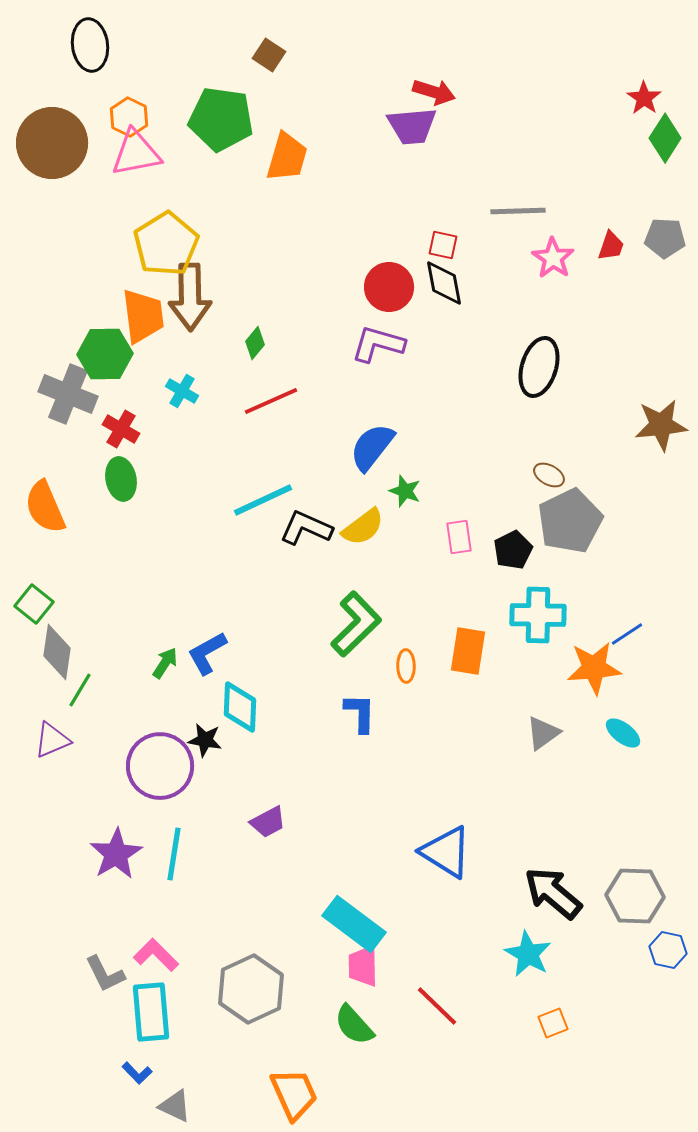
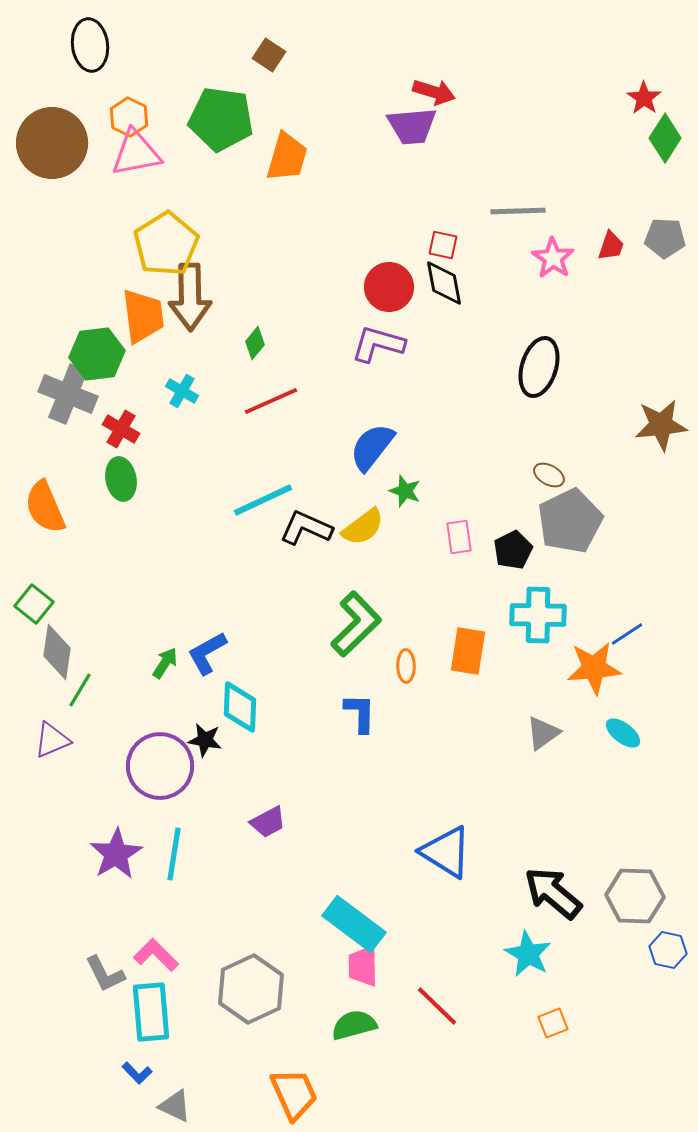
green hexagon at (105, 354): moved 8 px left; rotated 6 degrees counterclockwise
green semicircle at (354, 1025): rotated 117 degrees clockwise
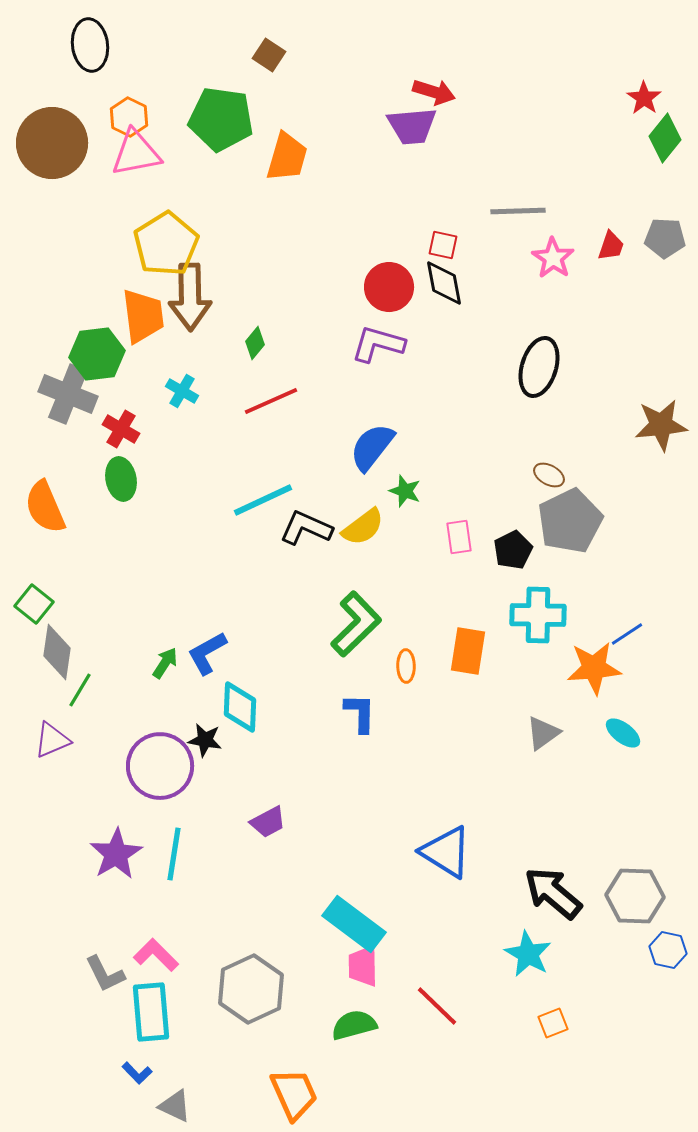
green diamond at (665, 138): rotated 6 degrees clockwise
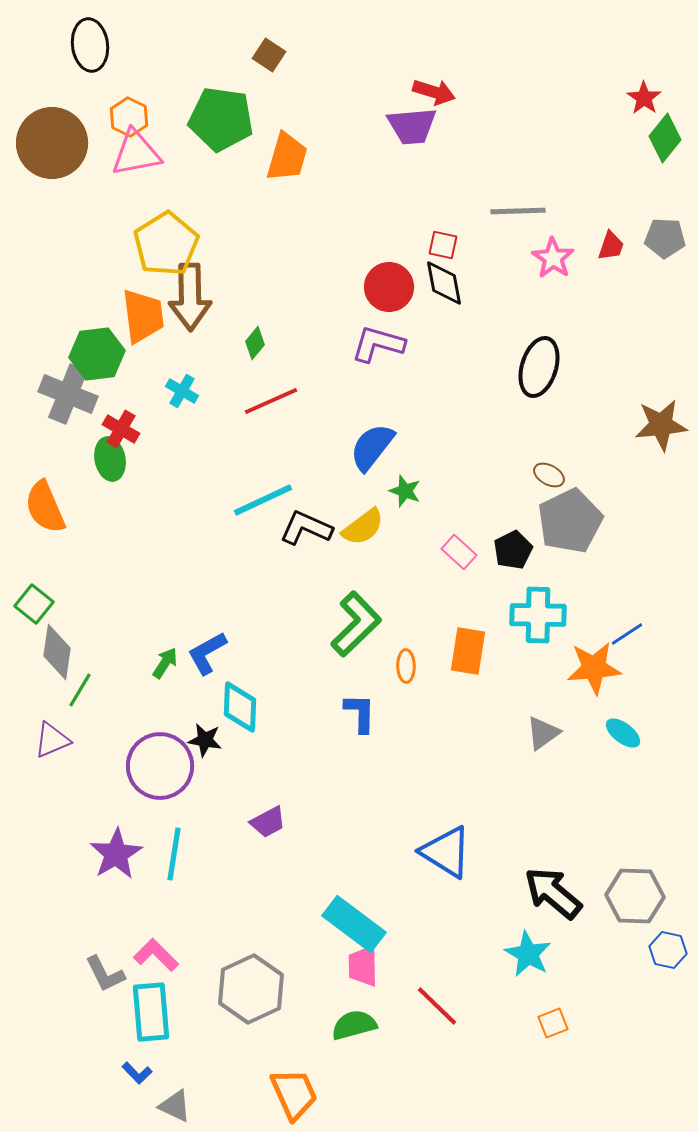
green ellipse at (121, 479): moved 11 px left, 20 px up
pink rectangle at (459, 537): moved 15 px down; rotated 40 degrees counterclockwise
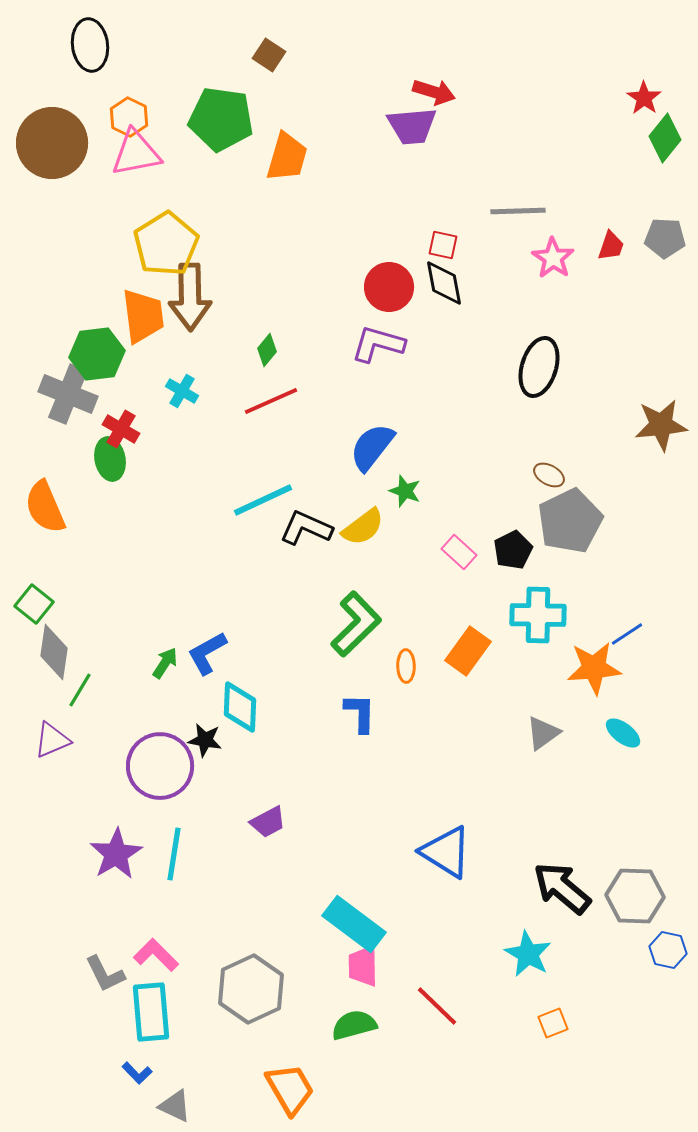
green diamond at (255, 343): moved 12 px right, 7 px down
orange rectangle at (468, 651): rotated 27 degrees clockwise
gray diamond at (57, 652): moved 3 px left
black arrow at (553, 893): moved 9 px right, 5 px up
orange trapezoid at (294, 1094): moved 4 px left, 5 px up; rotated 6 degrees counterclockwise
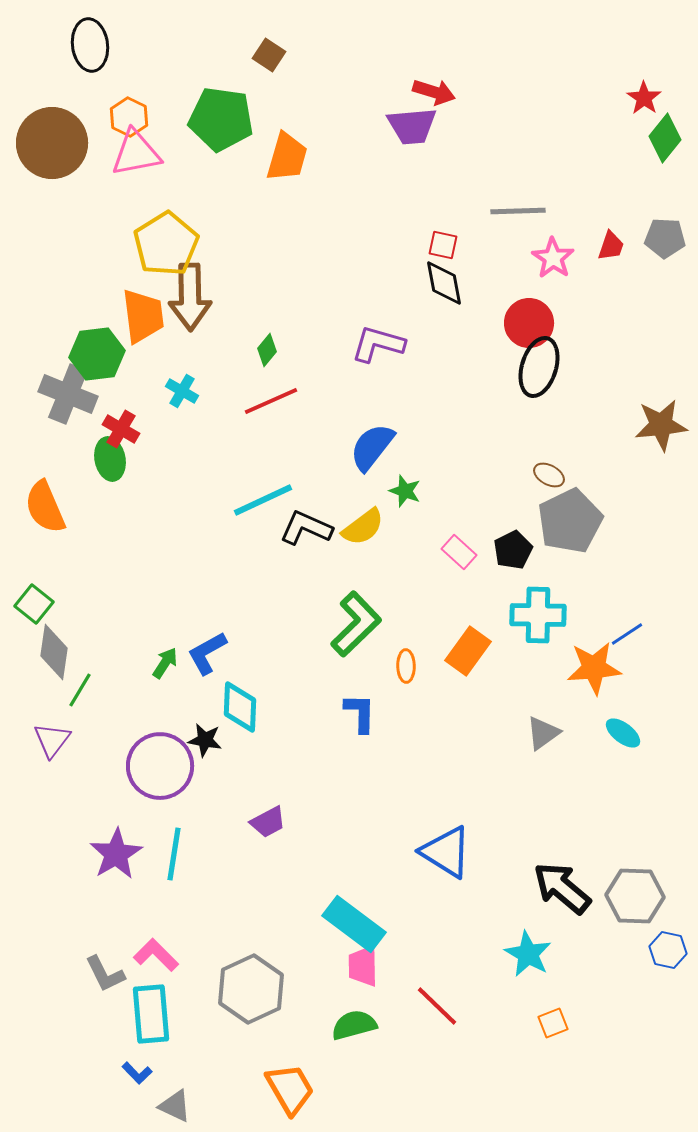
red circle at (389, 287): moved 140 px right, 36 px down
purple triangle at (52, 740): rotated 30 degrees counterclockwise
cyan rectangle at (151, 1012): moved 2 px down
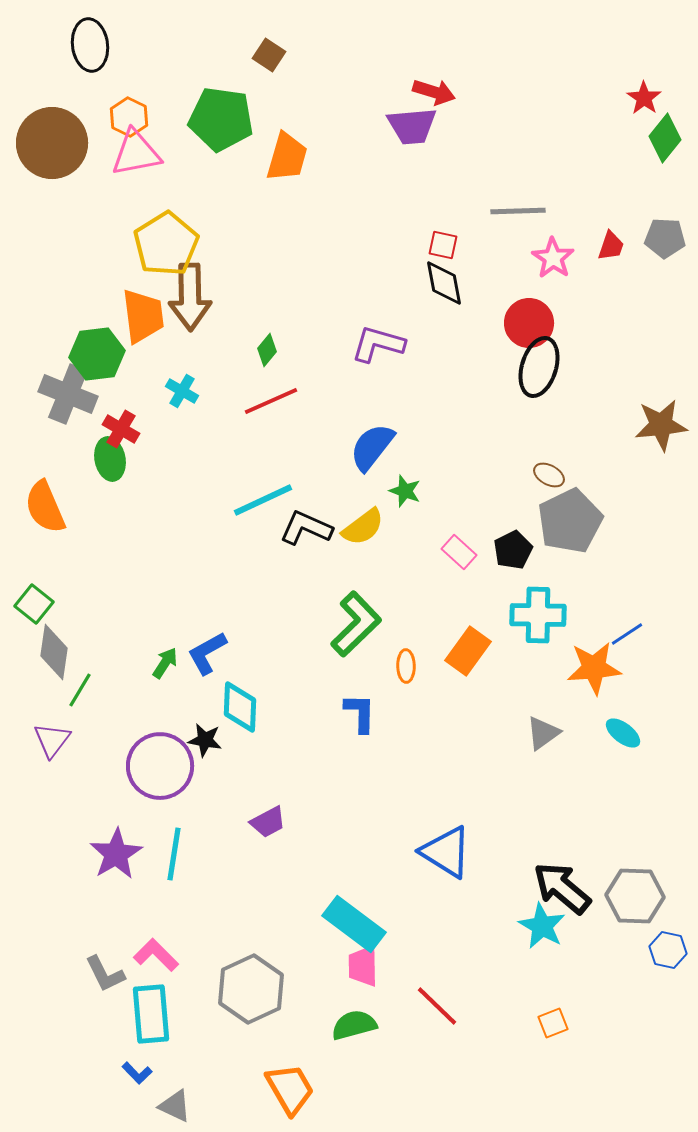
cyan star at (528, 954): moved 14 px right, 28 px up
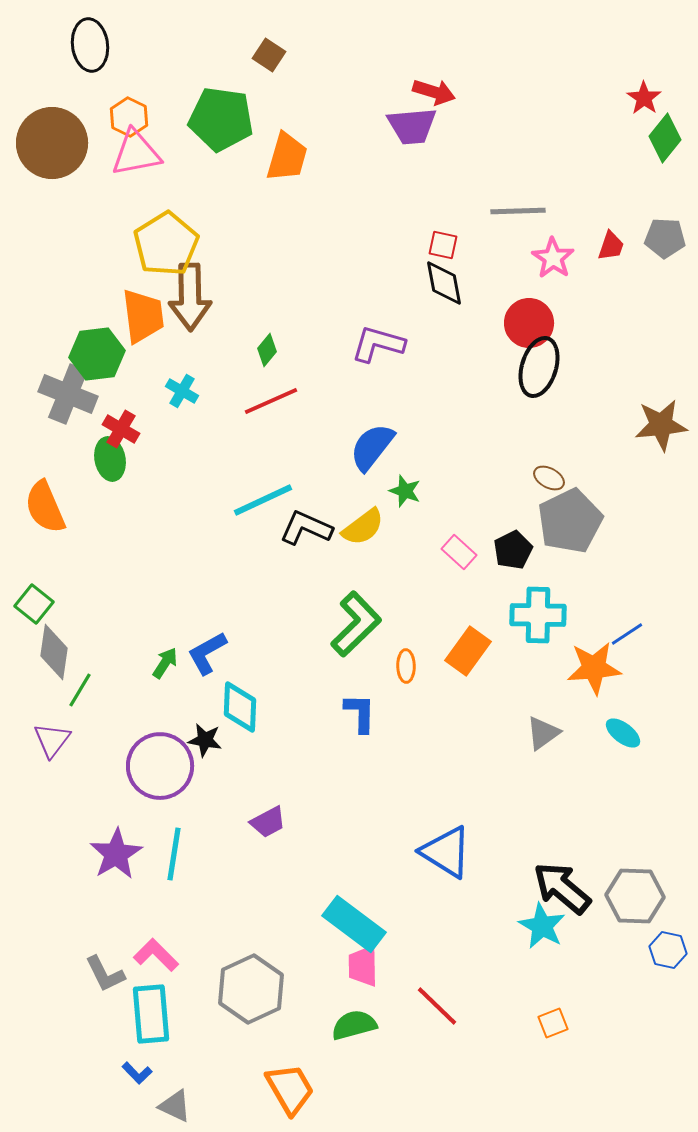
brown ellipse at (549, 475): moved 3 px down
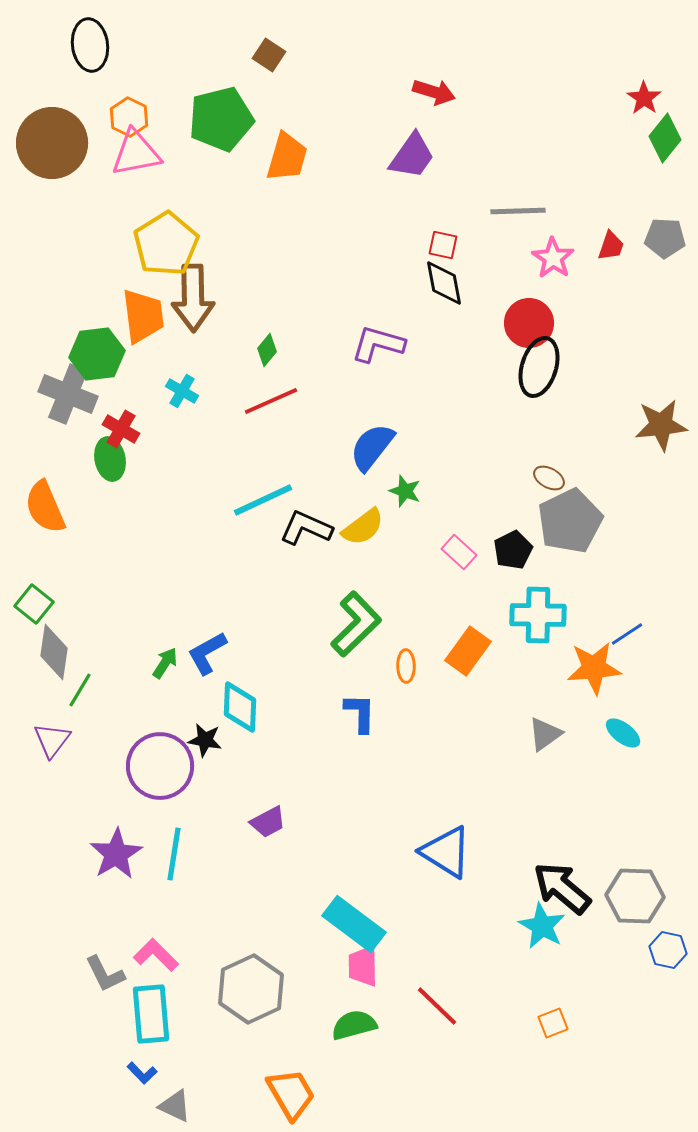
green pentagon at (221, 119): rotated 22 degrees counterclockwise
purple trapezoid at (412, 126): moved 30 px down; rotated 50 degrees counterclockwise
brown arrow at (190, 297): moved 3 px right, 1 px down
gray triangle at (543, 733): moved 2 px right, 1 px down
blue L-shape at (137, 1073): moved 5 px right
orange trapezoid at (290, 1089): moved 1 px right, 5 px down
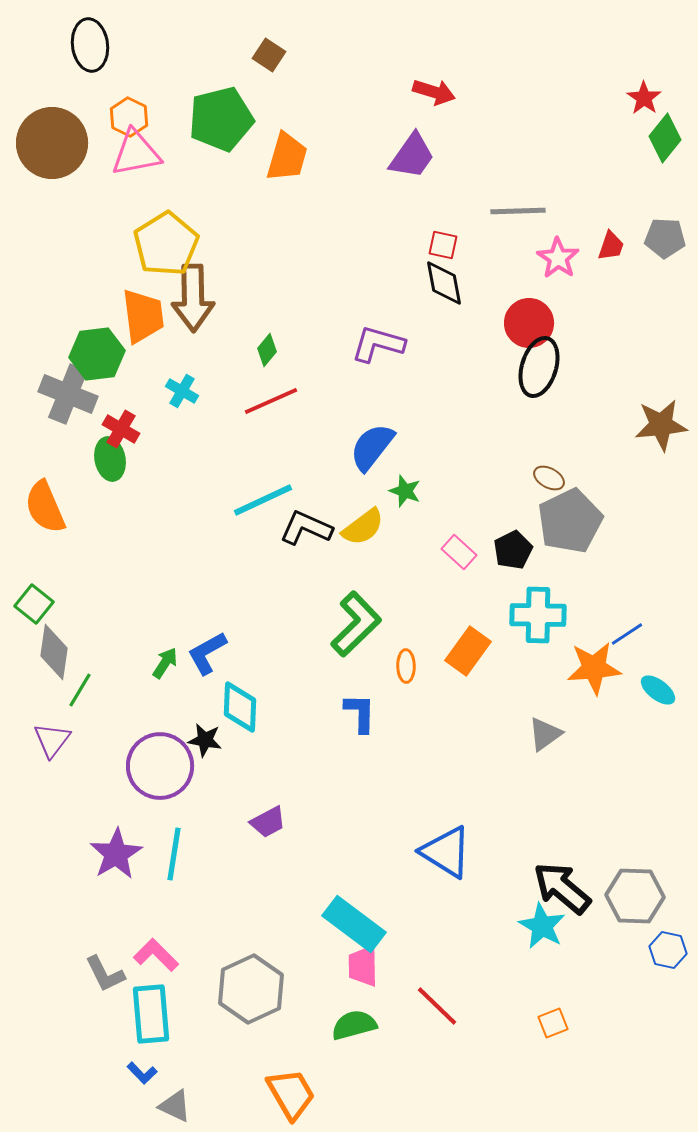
pink star at (553, 258): moved 5 px right
cyan ellipse at (623, 733): moved 35 px right, 43 px up
